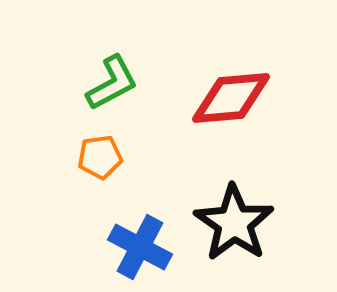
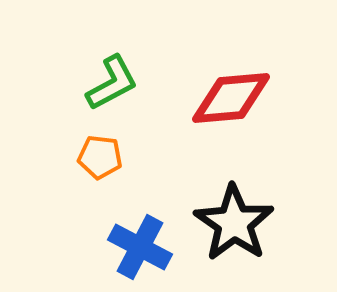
orange pentagon: rotated 15 degrees clockwise
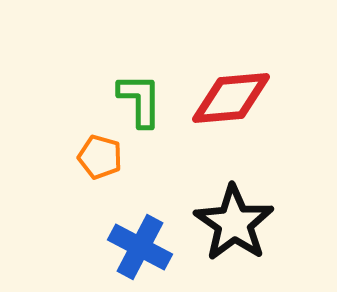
green L-shape: moved 28 px right, 17 px down; rotated 62 degrees counterclockwise
orange pentagon: rotated 9 degrees clockwise
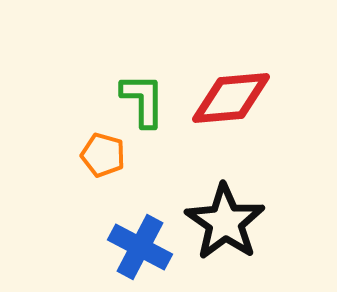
green L-shape: moved 3 px right
orange pentagon: moved 3 px right, 2 px up
black star: moved 9 px left, 1 px up
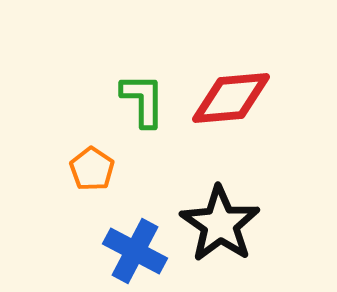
orange pentagon: moved 11 px left, 14 px down; rotated 18 degrees clockwise
black star: moved 5 px left, 2 px down
blue cross: moved 5 px left, 4 px down
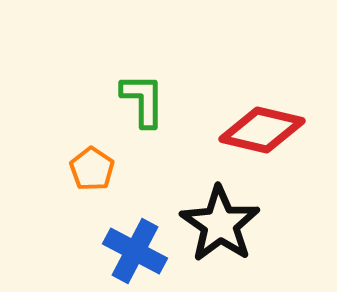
red diamond: moved 31 px right, 32 px down; rotated 18 degrees clockwise
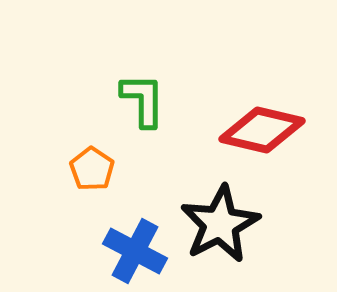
black star: rotated 10 degrees clockwise
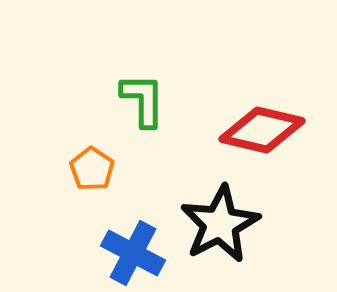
blue cross: moved 2 px left, 2 px down
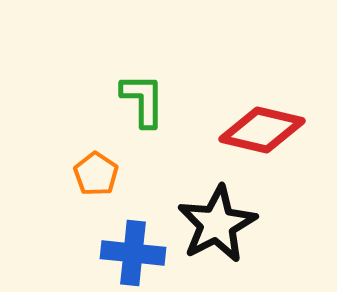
orange pentagon: moved 4 px right, 5 px down
black star: moved 3 px left
blue cross: rotated 22 degrees counterclockwise
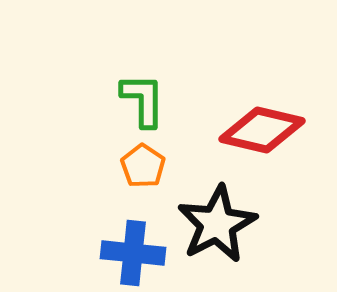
orange pentagon: moved 47 px right, 8 px up
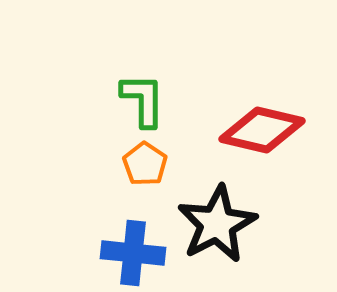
orange pentagon: moved 2 px right, 2 px up
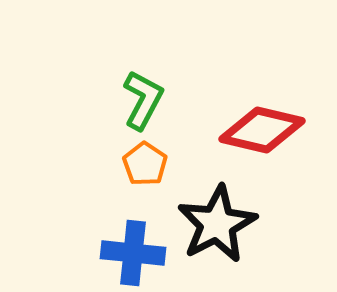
green L-shape: rotated 28 degrees clockwise
